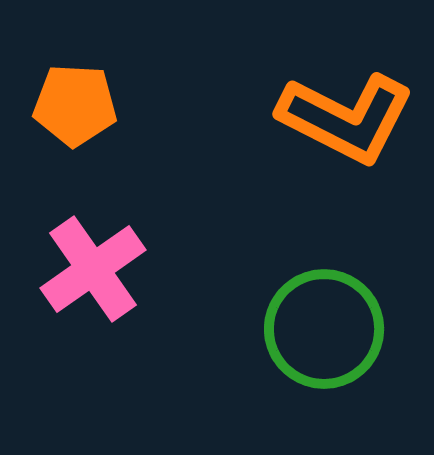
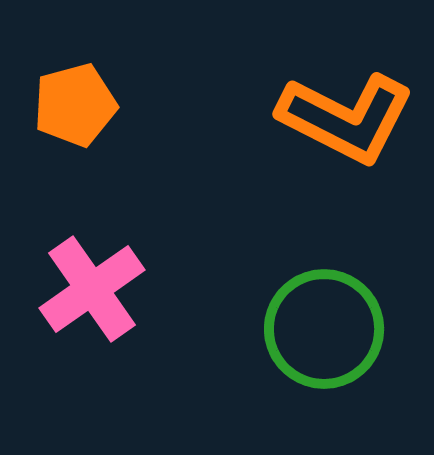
orange pentagon: rotated 18 degrees counterclockwise
pink cross: moved 1 px left, 20 px down
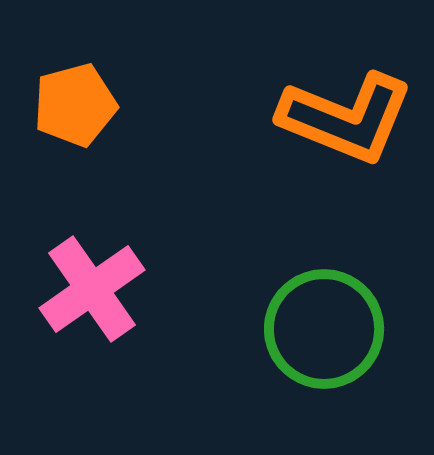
orange L-shape: rotated 5 degrees counterclockwise
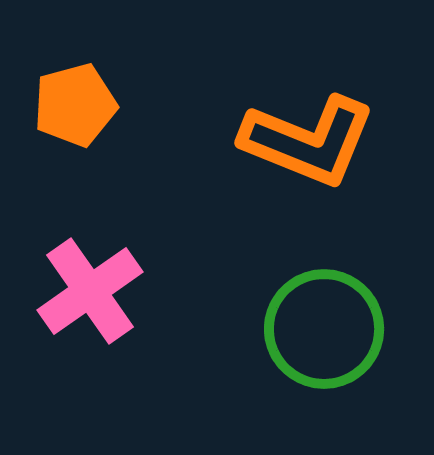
orange L-shape: moved 38 px left, 23 px down
pink cross: moved 2 px left, 2 px down
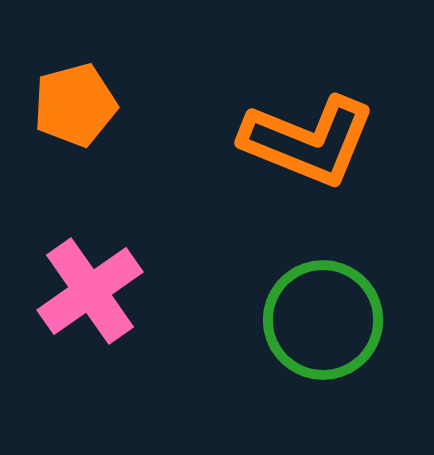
green circle: moved 1 px left, 9 px up
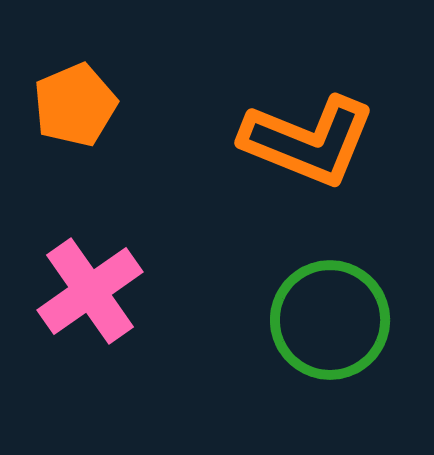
orange pentagon: rotated 8 degrees counterclockwise
green circle: moved 7 px right
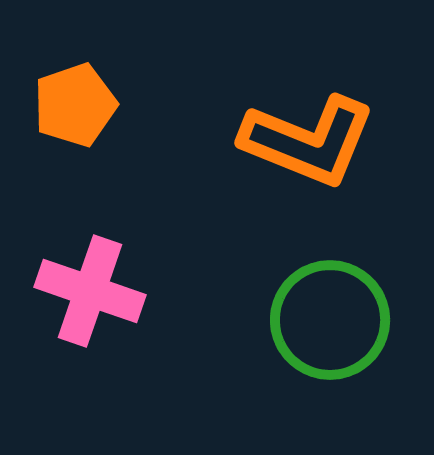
orange pentagon: rotated 4 degrees clockwise
pink cross: rotated 36 degrees counterclockwise
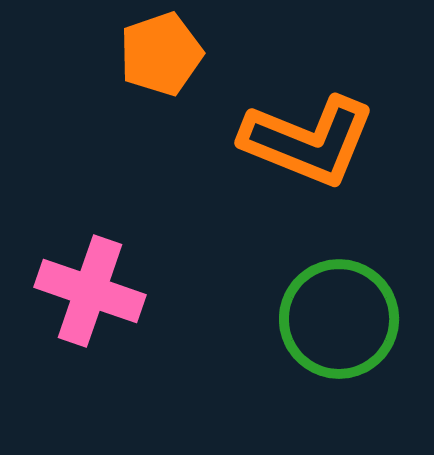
orange pentagon: moved 86 px right, 51 px up
green circle: moved 9 px right, 1 px up
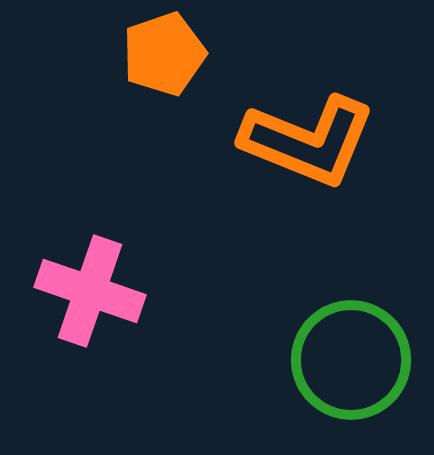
orange pentagon: moved 3 px right
green circle: moved 12 px right, 41 px down
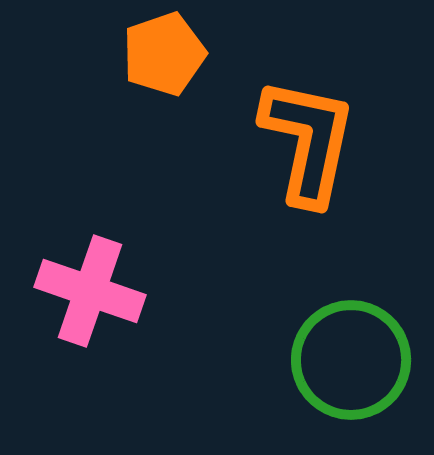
orange L-shape: rotated 100 degrees counterclockwise
